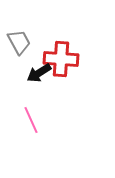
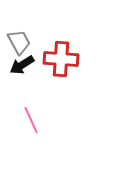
black arrow: moved 17 px left, 8 px up
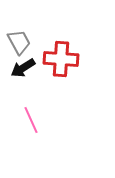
black arrow: moved 1 px right, 3 px down
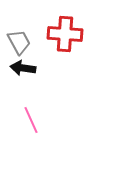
red cross: moved 4 px right, 25 px up
black arrow: rotated 40 degrees clockwise
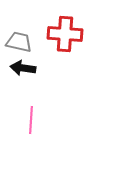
gray trapezoid: rotated 48 degrees counterclockwise
pink line: rotated 28 degrees clockwise
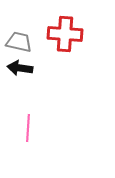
black arrow: moved 3 px left
pink line: moved 3 px left, 8 px down
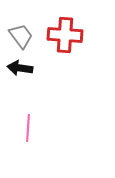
red cross: moved 1 px down
gray trapezoid: moved 2 px right, 6 px up; rotated 40 degrees clockwise
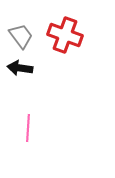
red cross: rotated 16 degrees clockwise
